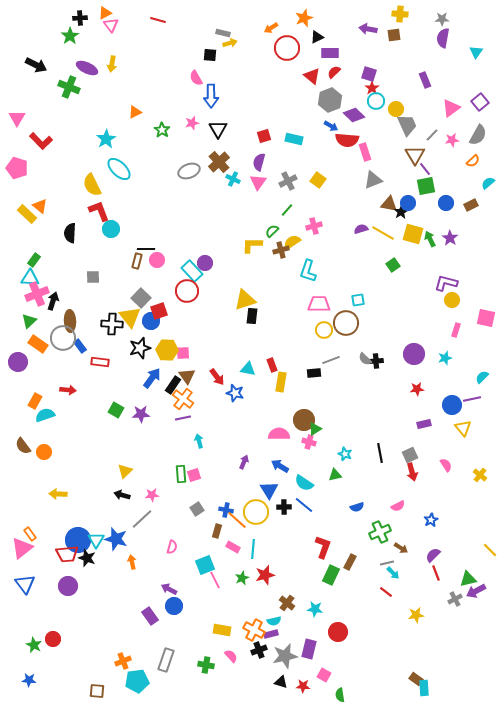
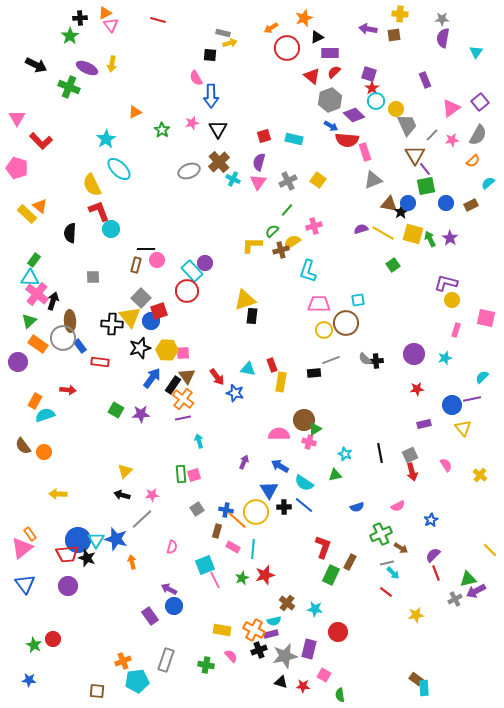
brown rectangle at (137, 261): moved 1 px left, 4 px down
pink cross at (37, 294): rotated 30 degrees counterclockwise
green cross at (380, 532): moved 1 px right, 2 px down
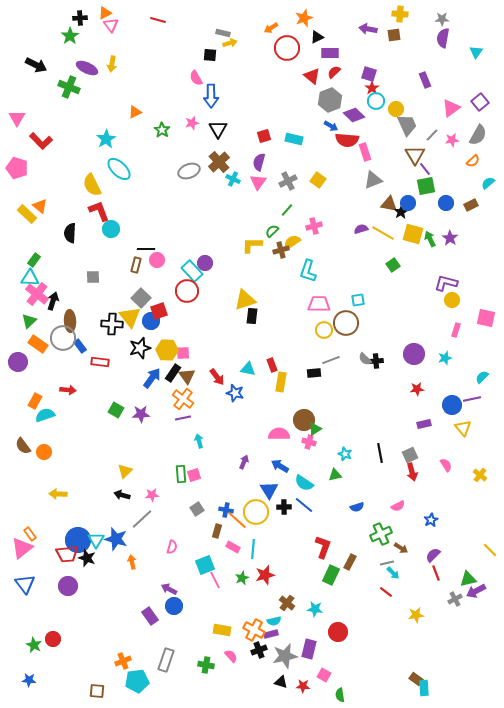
black rectangle at (173, 385): moved 12 px up
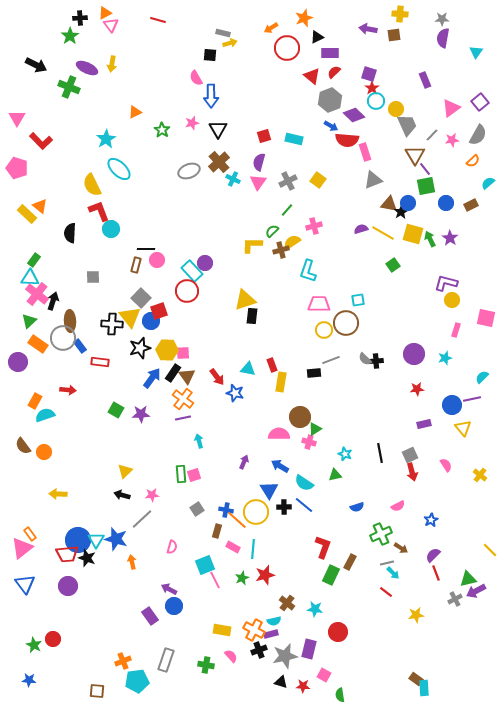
brown circle at (304, 420): moved 4 px left, 3 px up
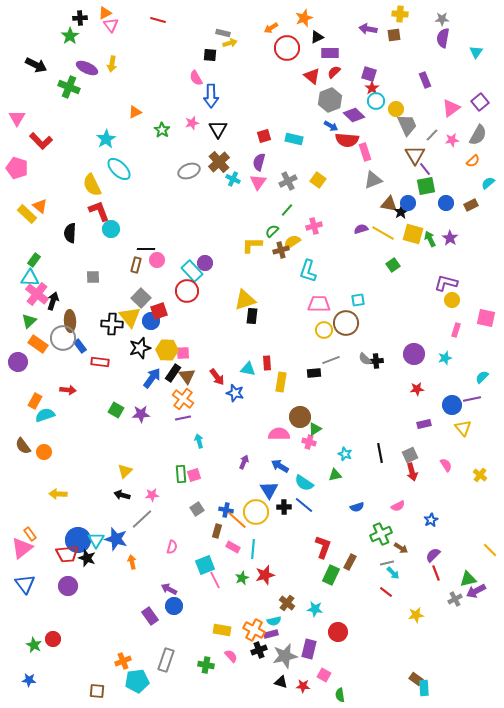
red rectangle at (272, 365): moved 5 px left, 2 px up; rotated 16 degrees clockwise
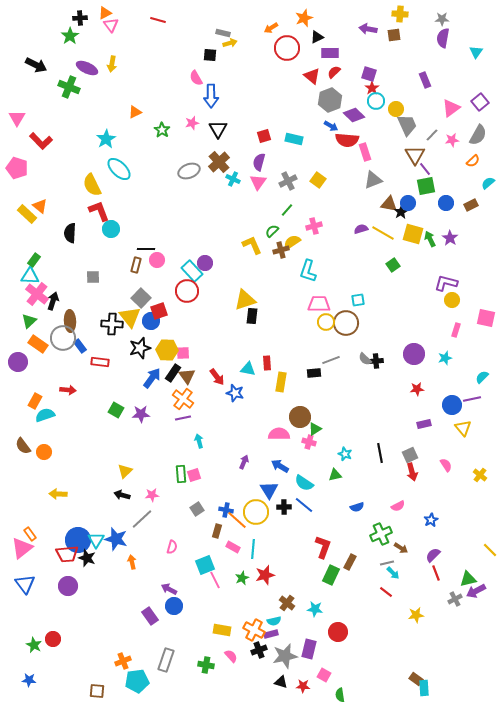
yellow L-shape at (252, 245): rotated 65 degrees clockwise
cyan triangle at (30, 278): moved 2 px up
yellow circle at (324, 330): moved 2 px right, 8 px up
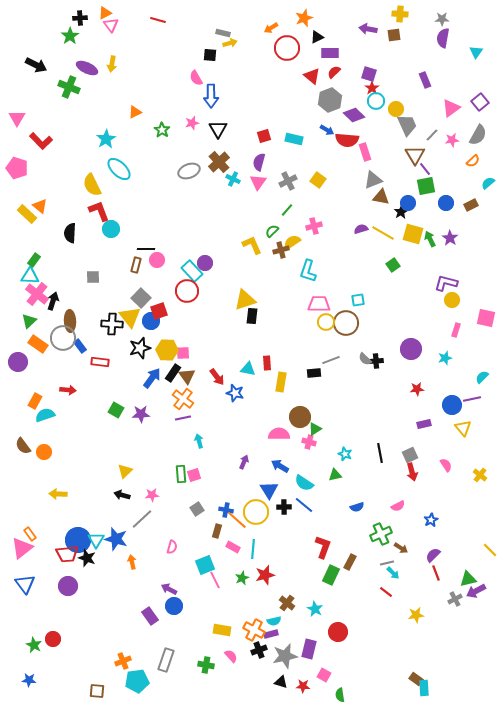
blue arrow at (331, 126): moved 4 px left, 4 px down
brown triangle at (389, 204): moved 8 px left, 7 px up
purple circle at (414, 354): moved 3 px left, 5 px up
cyan star at (315, 609): rotated 21 degrees clockwise
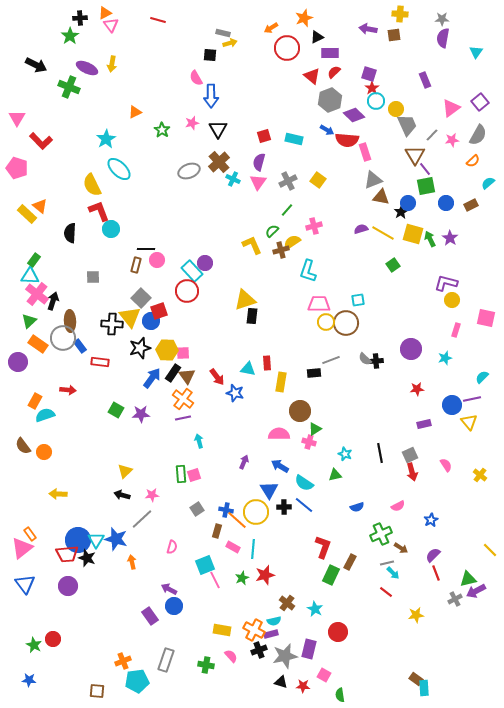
brown circle at (300, 417): moved 6 px up
yellow triangle at (463, 428): moved 6 px right, 6 px up
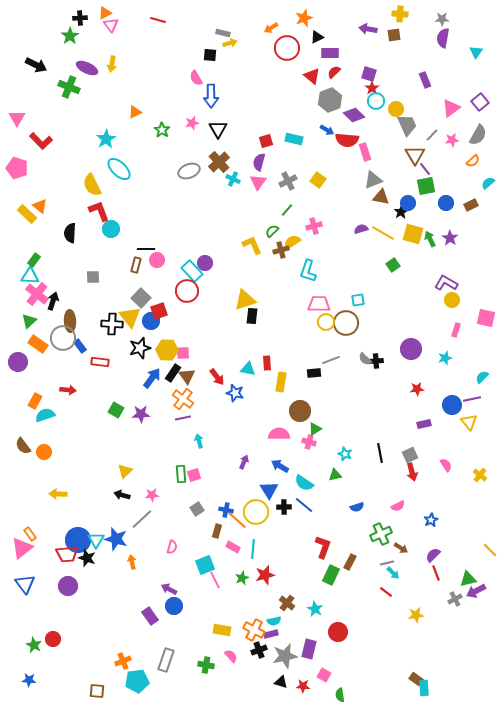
red square at (264, 136): moved 2 px right, 5 px down
purple L-shape at (446, 283): rotated 15 degrees clockwise
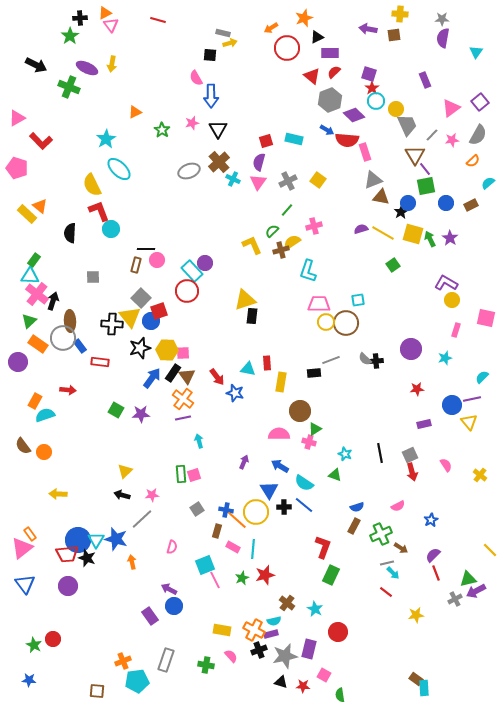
pink triangle at (17, 118): rotated 30 degrees clockwise
green triangle at (335, 475): rotated 32 degrees clockwise
brown rectangle at (350, 562): moved 4 px right, 36 px up
